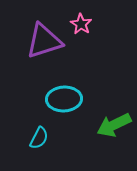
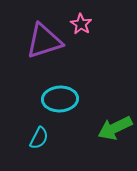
cyan ellipse: moved 4 px left
green arrow: moved 1 px right, 3 px down
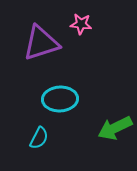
pink star: rotated 25 degrees counterclockwise
purple triangle: moved 3 px left, 2 px down
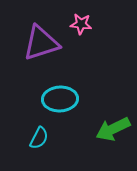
green arrow: moved 2 px left, 1 px down
